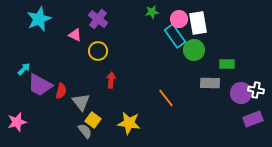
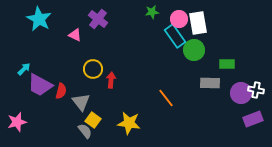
cyan star: rotated 20 degrees counterclockwise
yellow circle: moved 5 px left, 18 px down
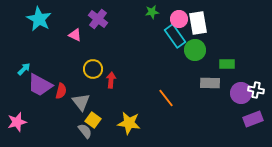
green circle: moved 1 px right
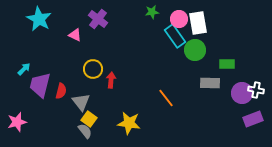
purple trapezoid: rotated 76 degrees clockwise
purple circle: moved 1 px right
yellow square: moved 4 px left, 1 px up
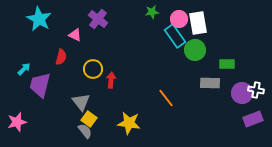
red semicircle: moved 34 px up
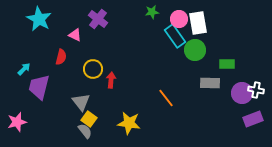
purple trapezoid: moved 1 px left, 2 px down
